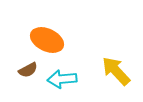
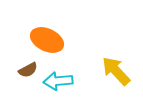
cyan arrow: moved 4 px left, 2 px down
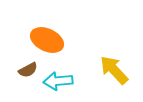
yellow arrow: moved 2 px left, 1 px up
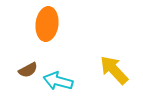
orange ellipse: moved 16 px up; rotated 72 degrees clockwise
cyan arrow: rotated 20 degrees clockwise
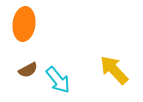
orange ellipse: moved 23 px left
cyan arrow: moved 1 px up; rotated 144 degrees counterclockwise
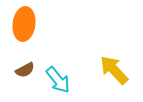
brown semicircle: moved 3 px left
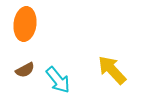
orange ellipse: moved 1 px right
yellow arrow: moved 2 px left
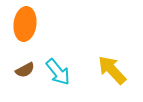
cyan arrow: moved 8 px up
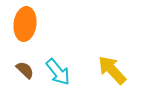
brown semicircle: rotated 108 degrees counterclockwise
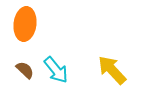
cyan arrow: moved 2 px left, 2 px up
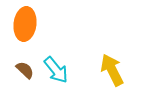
yellow arrow: rotated 16 degrees clockwise
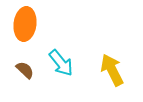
cyan arrow: moved 5 px right, 7 px up
